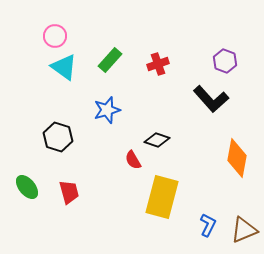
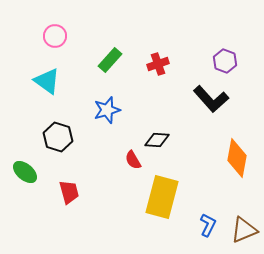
cyan triangle: moved 17 px left, 14 px down
black diamond: rotated 15 degrees counterclockwise
green ellipse: moved 2 px left, 15 px up; rotated 10 degrees counterclockwise
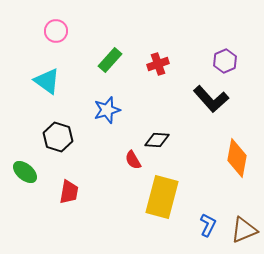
pink circle: moved 1 px right, 5 px up
purple hexagon: rotated 15 degrees clockwise
red trapezoid: rotated 25 degrees clockwise
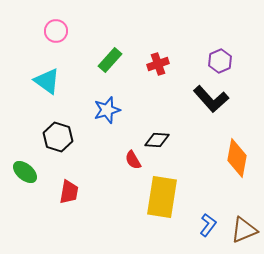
purple hexagon: moved 5 px left
yellow rectangle: rotated 6 degrees counterclockwise
blue L-shape: rotated 10 degrees clockwise
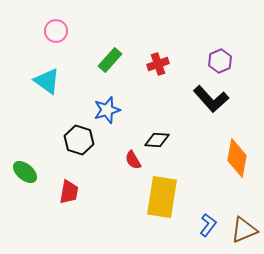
black hexagon: moved 21 px right, 3 px down
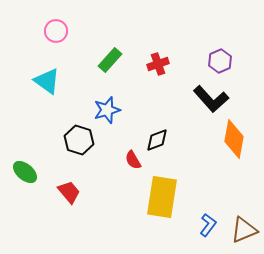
black diamond: rotated 25 degrees counterclockwise
orange diamond: moved 3 px left, 19 px up
red trapezoid: rotated 50 degrees counterclockwise
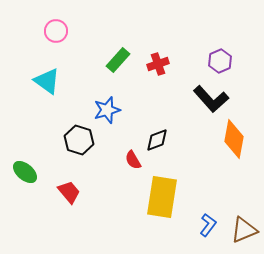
green rectangle: moved 8 px right
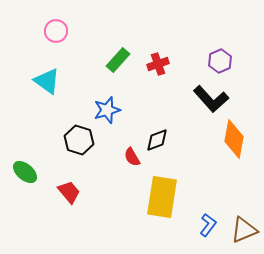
red semicircle: moved 1 px left, 3 px up
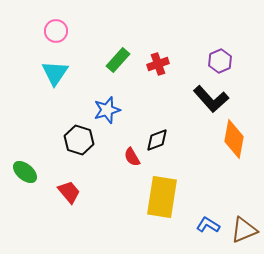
cyan triangle: moved 8 px right, 8 px up; rotated 28 degrees clockwise
blue L-shape: rotated 95 degrees counterclockwise
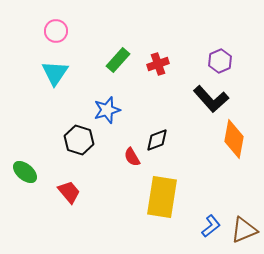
blue L-shape: moved 3 px right, 1 px down; rotated 110 degrees clockwise
